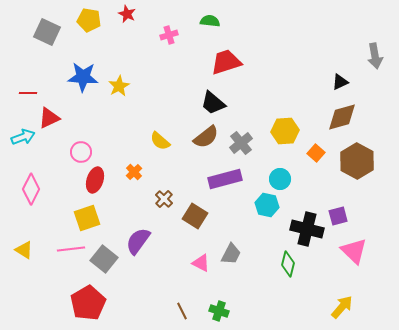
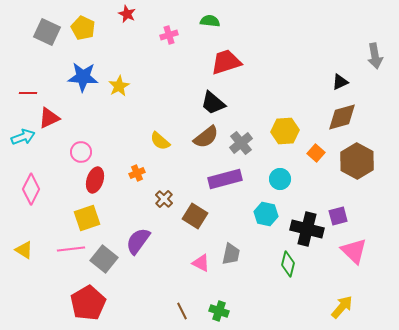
yellow pentagon at (89, 20): moved 6 px left, 8 px down; rotated 15 degrees clockwise
orange cross at (134, 172): moved 3 px right, 1 px down; rotated 21 degrees clockwise
cyan hexagon at (267, 205): moved 1 px left, 9 px down
gray trapezoid at (231, 254): rotated 15 degrees counterclockwise
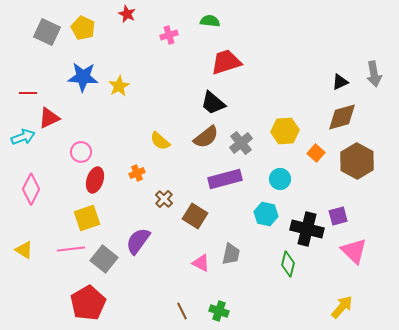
gray arrow at (375, 56): moved 1 px left, 18 px down
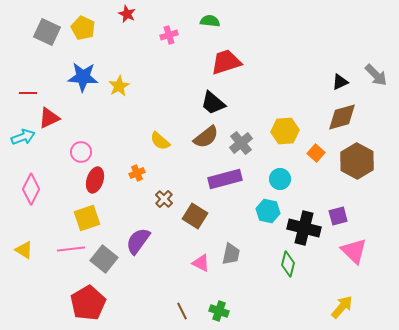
gray arrow at (374, 74): moved 2 px right, 1 px down; rotated 35 degrees counterclockwise
cyan hexagon at (266, 214): moved 2 px right, 3 px up
black cross at (307, 229): moved 3 px left, 1 px up
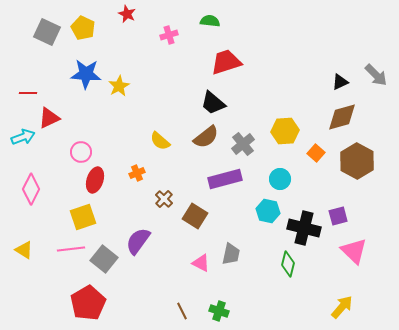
blue star at (83, 77): moved 3 px right, 3 px up
gray cross at (241, 143): moved 2 px right, 1 px down
yellow square at (87, 218): moved 4 px left, 1 px up
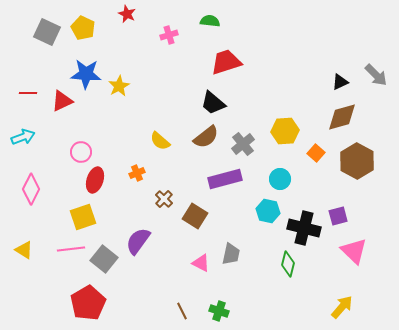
red triangle at (49, 118): moved 13 px right, 17 px up
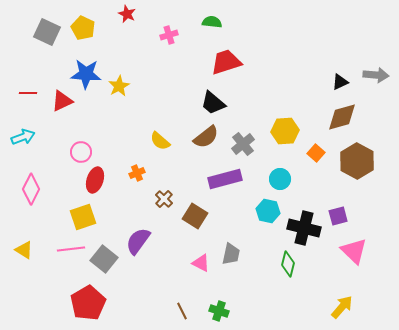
green semicircle at (210, 21): moved 2 px right, 1 px down
gray arrow at (376, 75): rotated 40 degrees counterclockwise
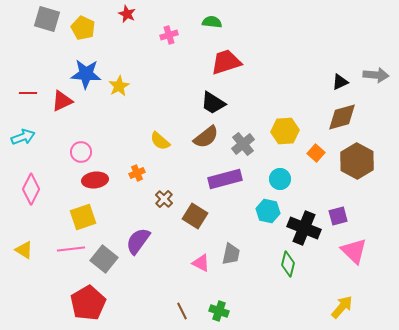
gray square at (47, 32): moved 13 px up; rotated 8 degrees counterclockwise
black trapezoid at (213, 103): rotated 8 degrees counterclockwise
red ellipse at (95, 180): rotated 65 degrees clockwise
black cross at (304, 228): rotated 8 degrees clockwise
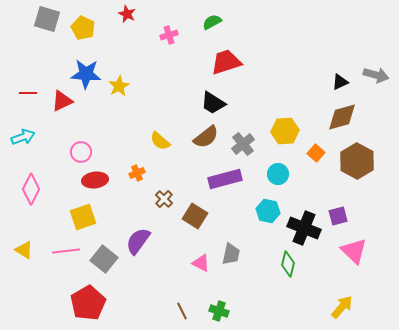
green semicircle at (212, 22): rotated 36 degrees counterclockwise
gray arrow at (376, 75): rotated 10 degrees clockwise
cyan circle at (280, 179): moved 2 px left, 5 px up
pink line at (71, 249): moved 5 px left, 2 px down
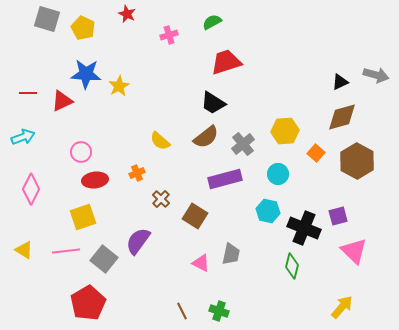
brown cross at (164, 199): moved 3 px left
green diamond at (288, 264): moved 4 px right, 2 px down
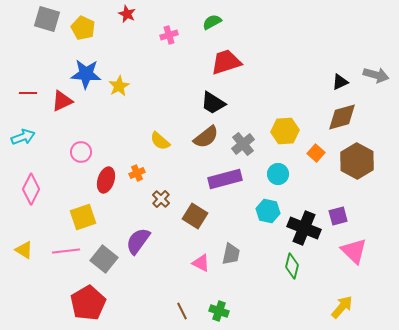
red ellipse at (95, 180): moved 11 px right; rotated 65 degrees counterclockwise
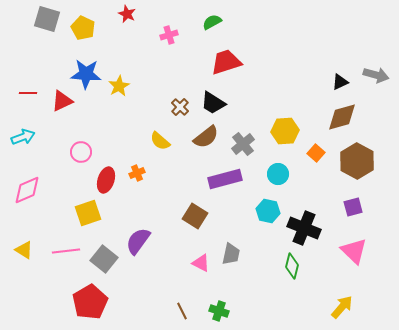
pink diamond at (31, 189): moved 4 px left, 1 px down; rotated 40 degrees clockwise
brown cross at (161, 199): moved 19 px right, 92 px up
purple square at (338, 216): moved 15 px right, 9 px up
yellow square at (83, 217): moved 5 px right, 4 px up
red pentagon at (88, 303): moved 2 px right, 1 px up
